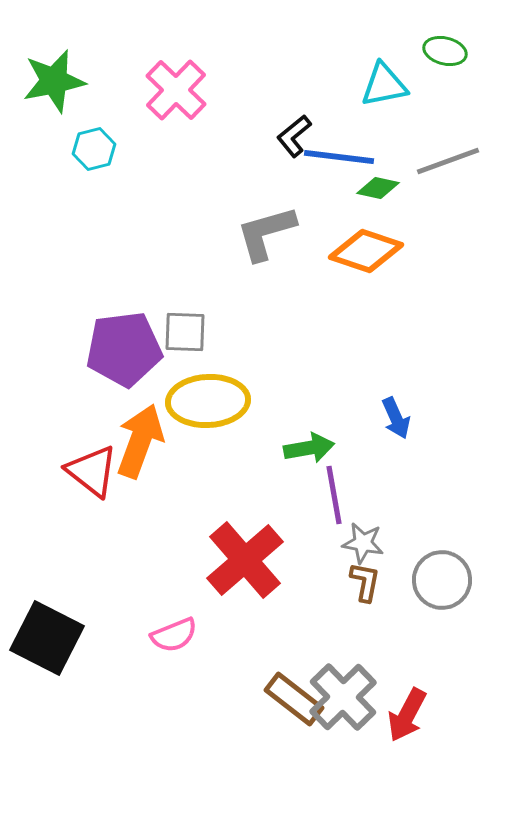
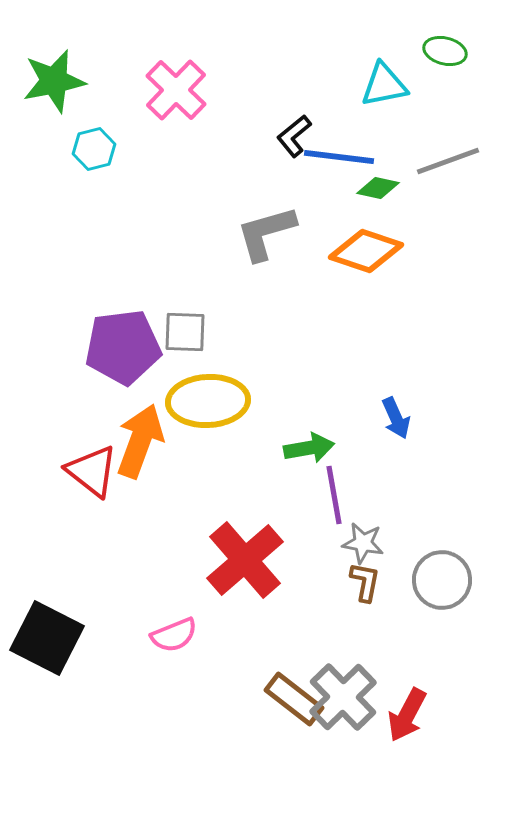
purple pentagon: moved 1 px left, 2 px up
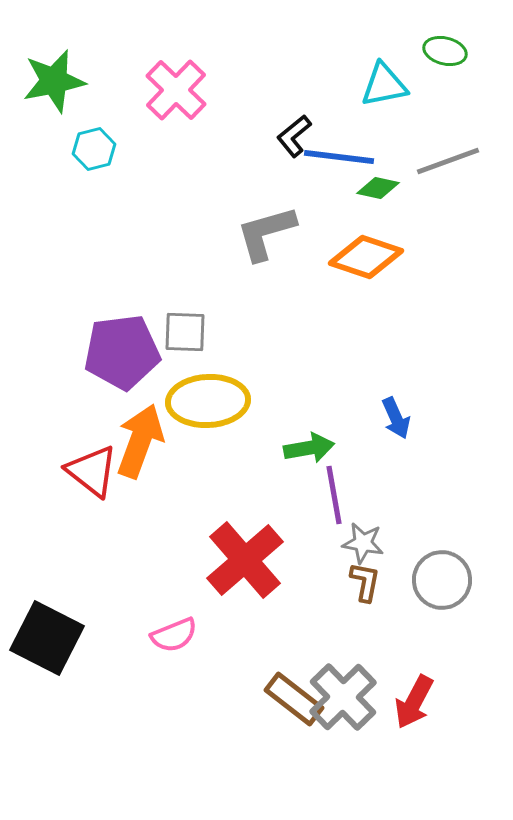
orange diamond: moved 6 px down
purple pentagon: moved 1 px left, 5 px down
red arrow: moved 7 px right, 13 px up
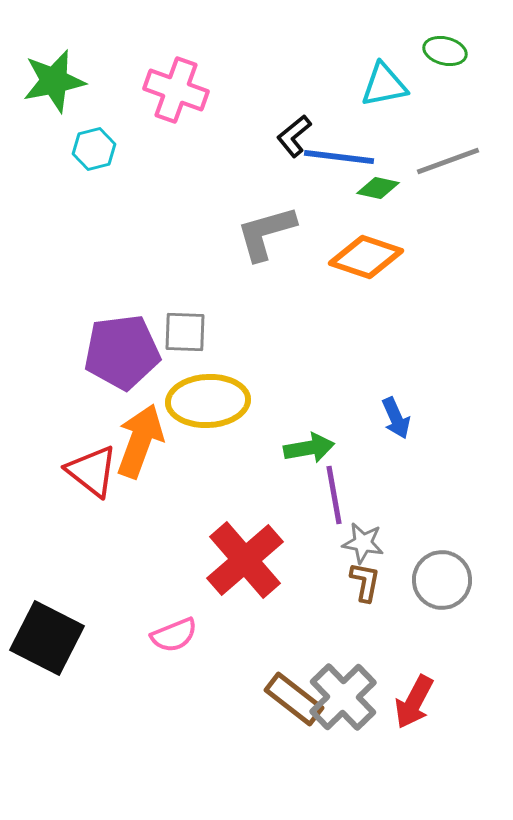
pink cross: rotated 24 degrees counterclockwise
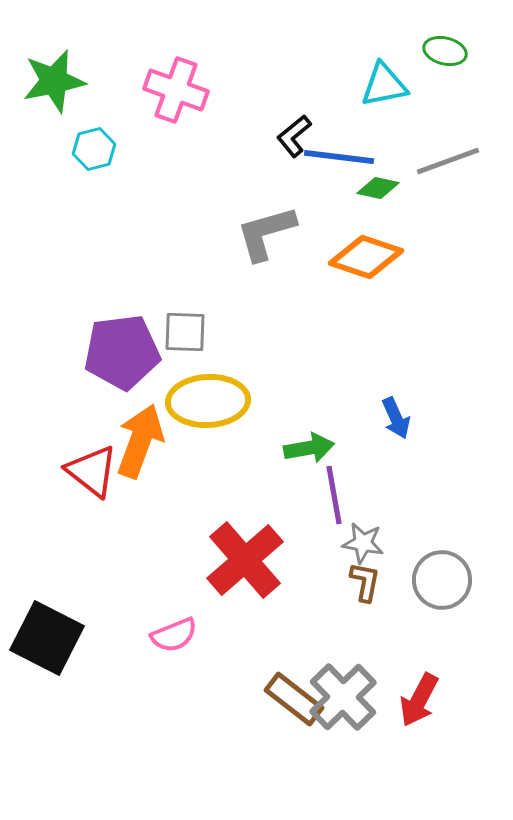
red arrow: moved 5 px right, 2 px up
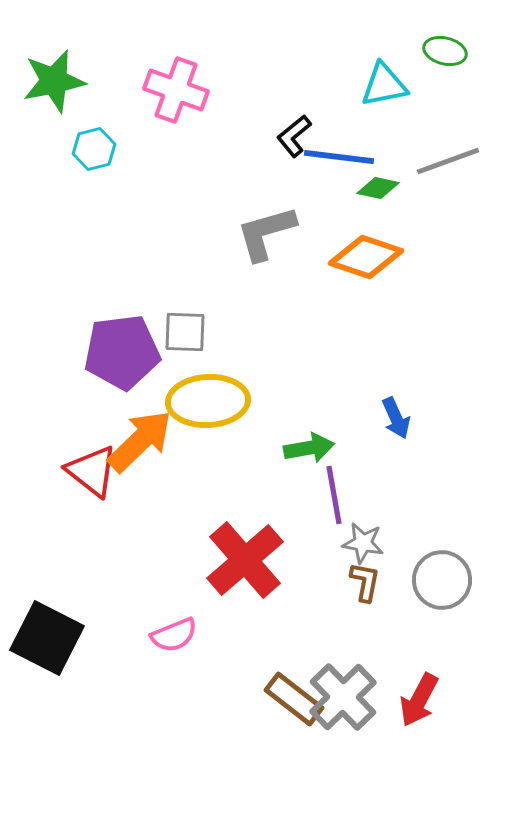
orange arrow: rotated 26 degrees clockwise
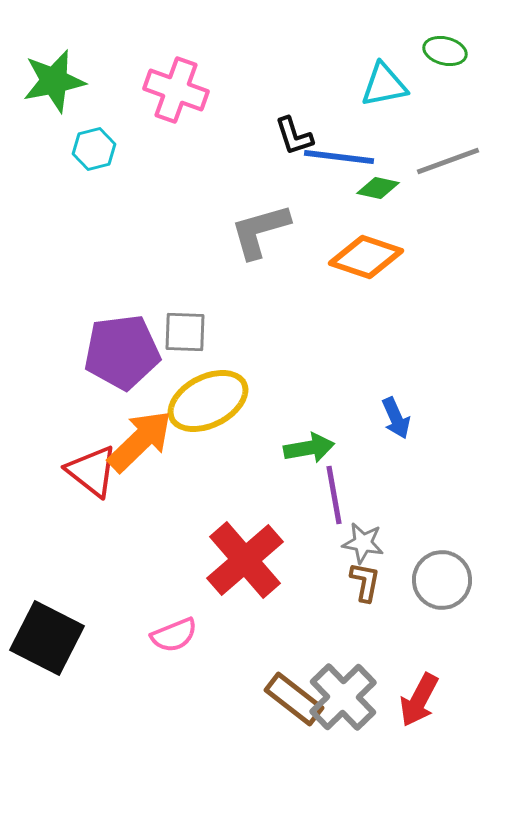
black L-shape: rotated 69 degrees counterclockwise
gray L-shape: moved 6 px left, 2 px up
yellow ellipse: rotated 24 degrees counterclockwise
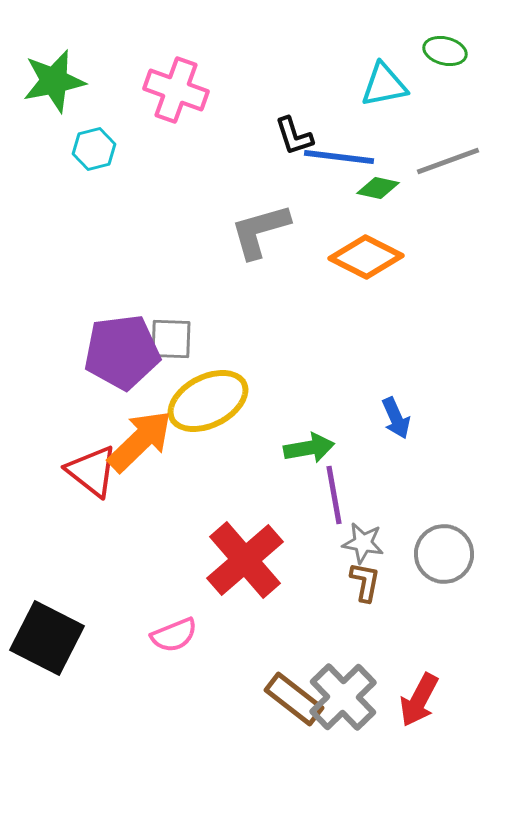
orange diamond: rotated 8 degrees clockwise
gray square: moved 14 px left, 7 px down
gray circle: moved 2 px right, 26 px up
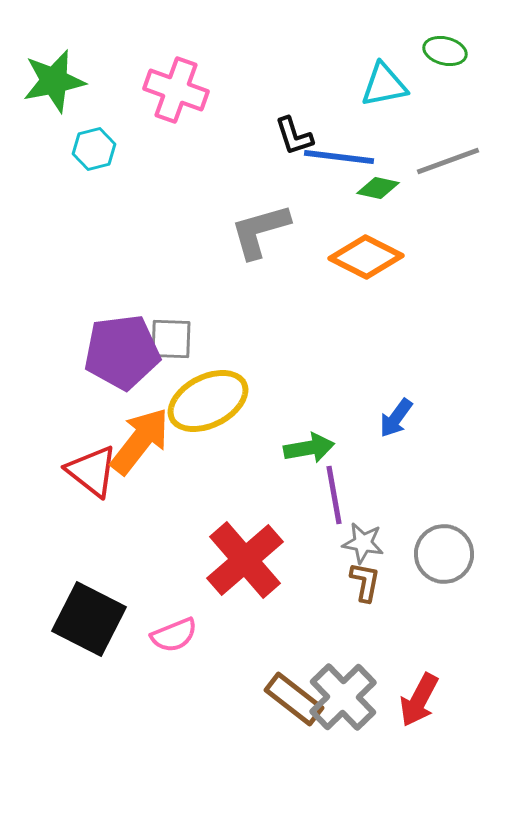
blue arrow: rotated 60 degrees clockwise
orange arrow: rotated 8 degrees counterclockwise
black square: moved 42 px right, 19 px up
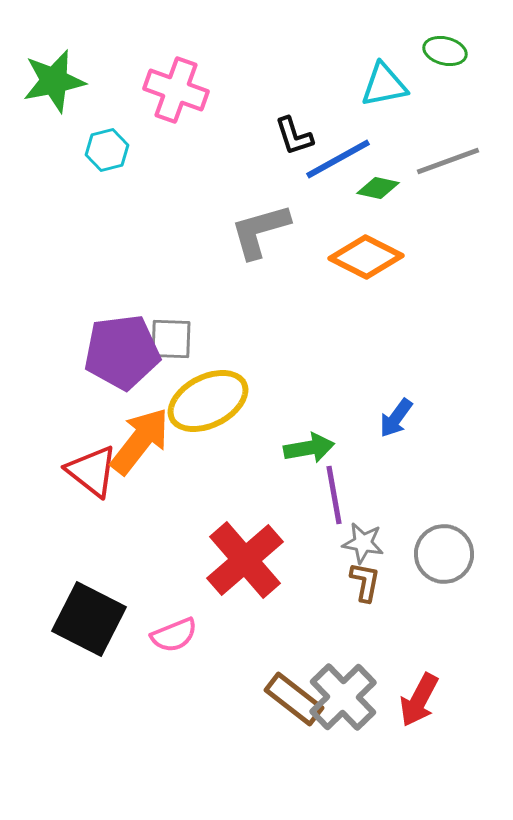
cyan hexagon: moved 13 px right, 1 px down
blue line: moved 1 px left, 2 px down; rotated 36 degrees counterclockwise
